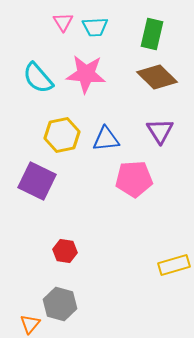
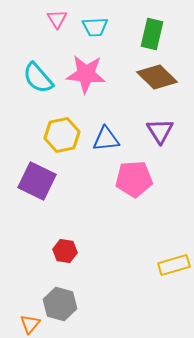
pink triangle: moved 6 px left, 3 px up
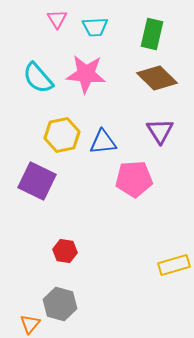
brown diamond: moved 1 px down
blue triangle: moved 3 px left, 3 px down
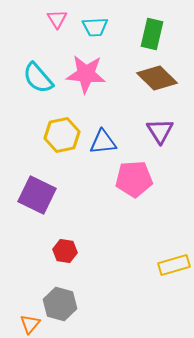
purple square: moved 14 px down
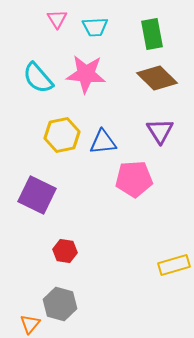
green rectangle: rotated 24 degrees counterclockwise
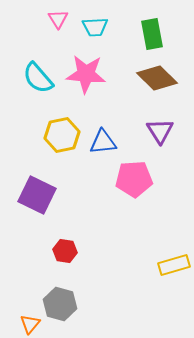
pink triangle: moved 1 px right
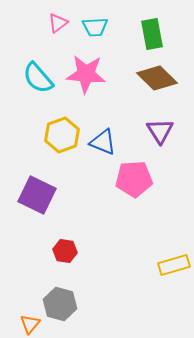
pink triangle: moved 4 px down; rotated 25 degrees clockwise
yellow hexagon: rotated 8 degrees counterclockwise
blue triangle: rotated 28 degrees clockwise
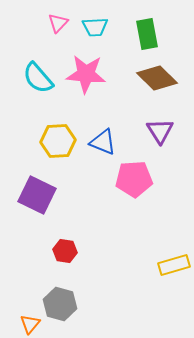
pink triangle: rotated 10 degrees counterclockwise
green rectangle: moved 5 px left
yellow hexagon: moved 4 px left, 6 px down; rotated 16 degrees clockwise
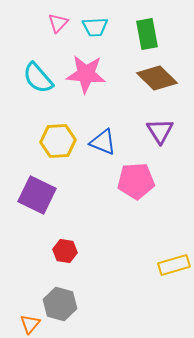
pink pentagon: moved 2 px right, 2 px down
